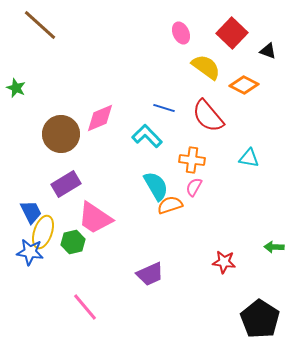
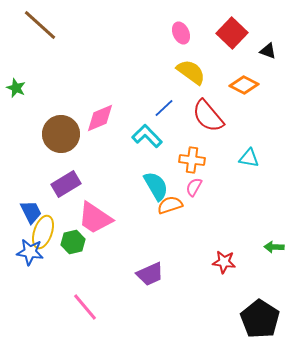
yellow semicircle: moved 15 px left, 5 px down
blue line: rotated 60 degrees counterclockwise
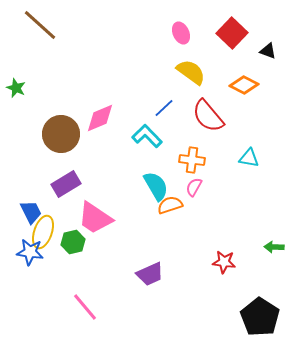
black pentagon: moved 2 px up
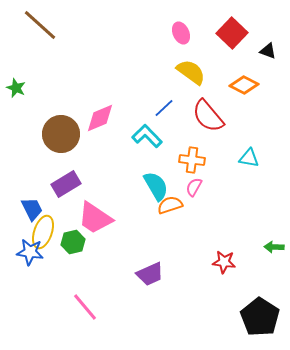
blue trapezoid: moved 1 px right, 3 px up
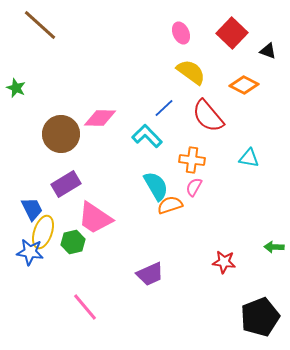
pink diamond: rotated 24 degrees clockwise
black pentagon: rotated 18 degrees clockwise
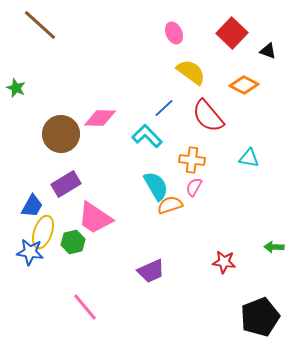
pink ellipse: moved 7 px left
blue trapezoid: moved 3 px up; rotated 55 degrees clockwise
purple trapezoid: moved 1 px right, 3 px up
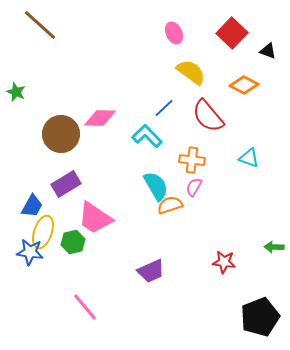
green star: moved 4 px down
cyan triangle: rotated 10 degrees clockwise
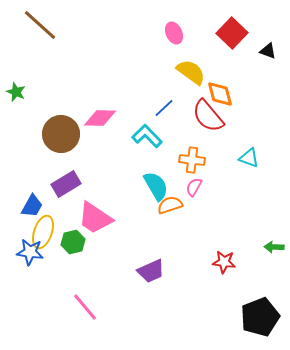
orange diamond: moved 24 px left, 9 px down; rotated 48 degrees clockwise
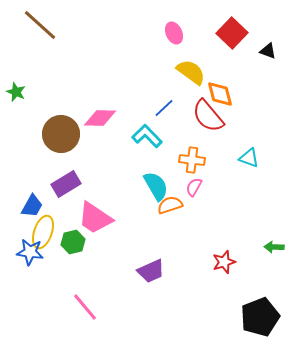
red star: rotated 25 degrees counterclockwise
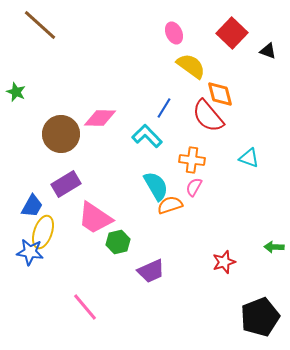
yellow semicircle: moved 6 px up
blue line: rotated 15 degrees counterclockwise
green hexagon: moved 45 px right
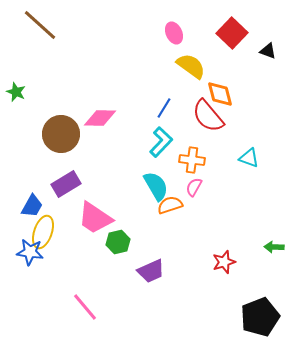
cyan L-shape: moved 14 px right, 6 px down; rotated 88 degrees clockwise
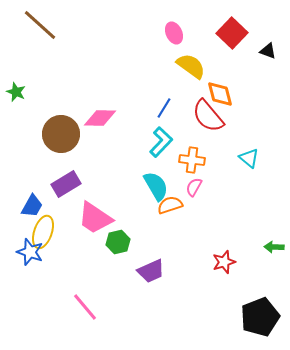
cyan triangle: rotated 20 degrees clockwise
blue star: rotated 12 degrees clockwise
